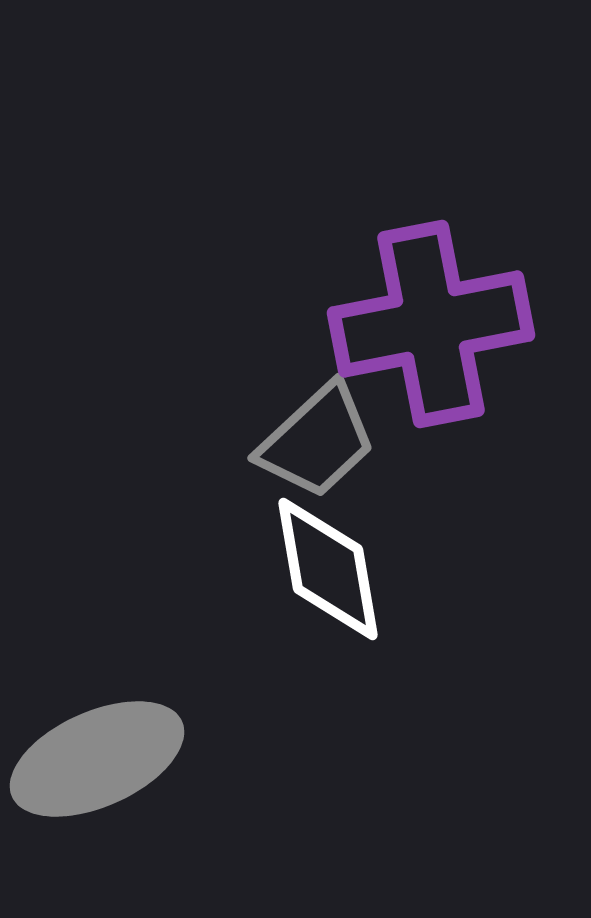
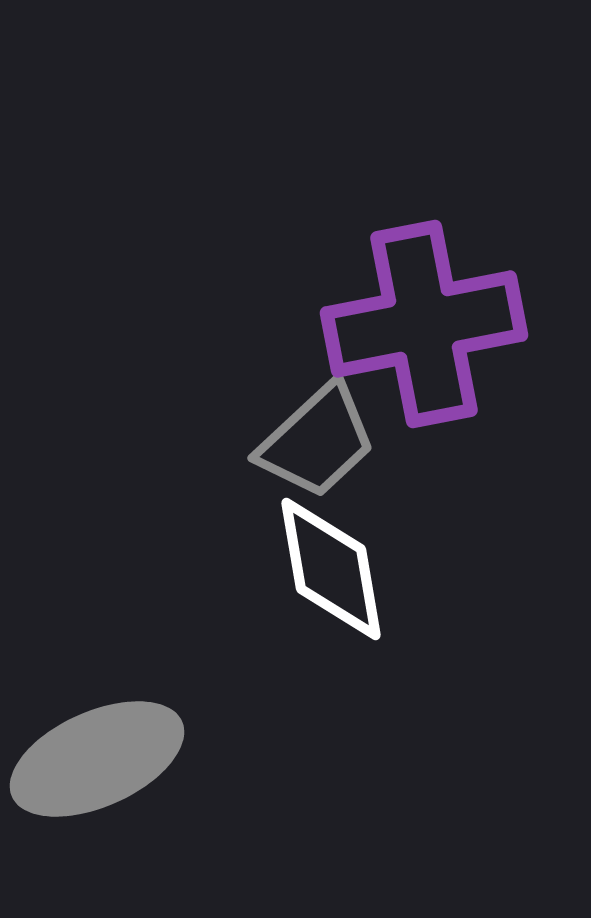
purple cross: moved 7 px left
white diamond: moved 3 px right
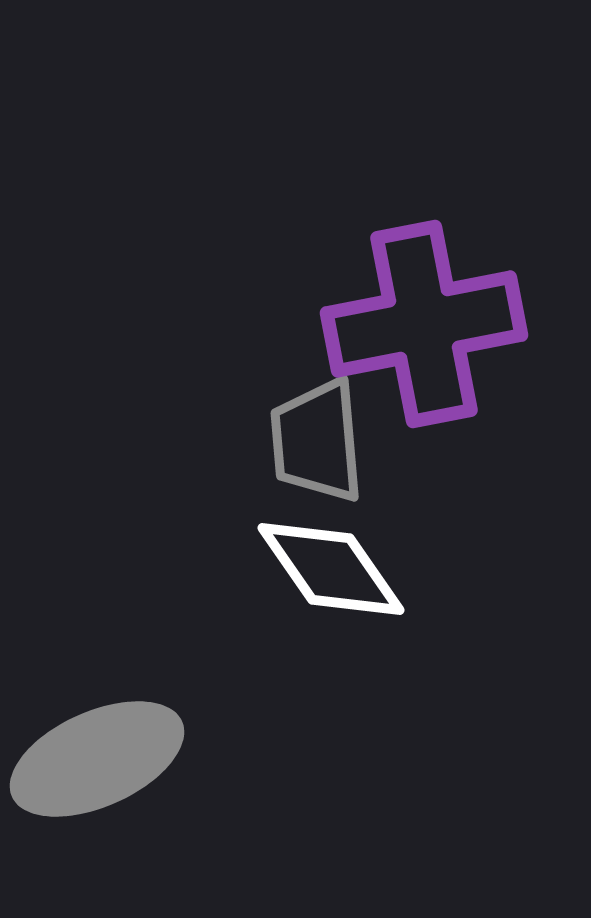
gray trapezoid: rotated 128 degrees clockwise
white diamond: rotated 25 degrees counterclockwise
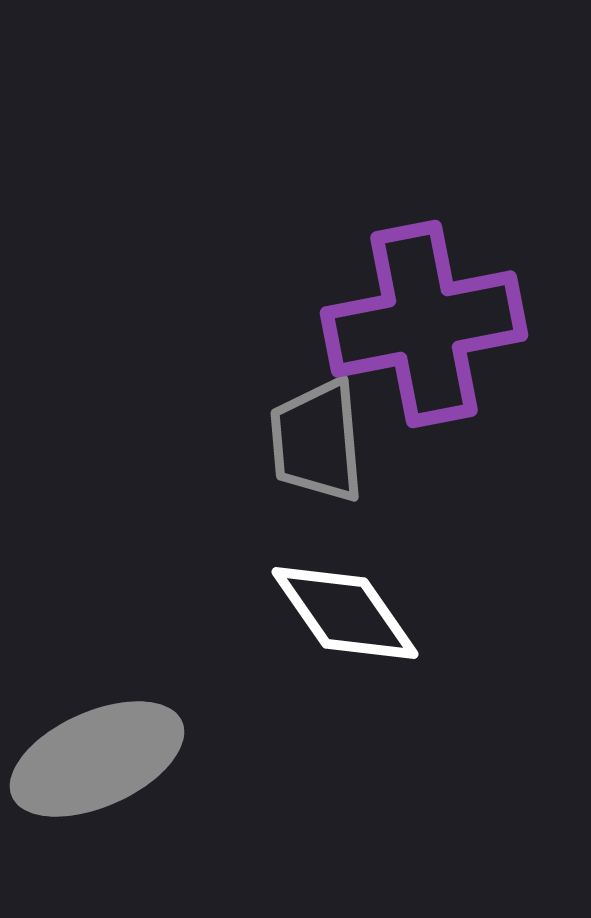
white diamond: moved 14 px right, 44 px down
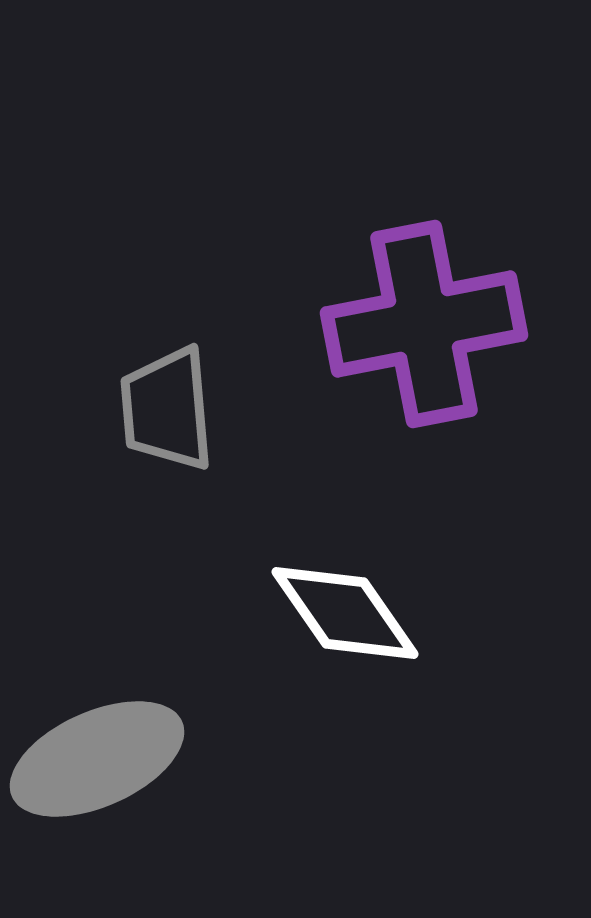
gray trapezoid: moved 150 px left, 32 px up
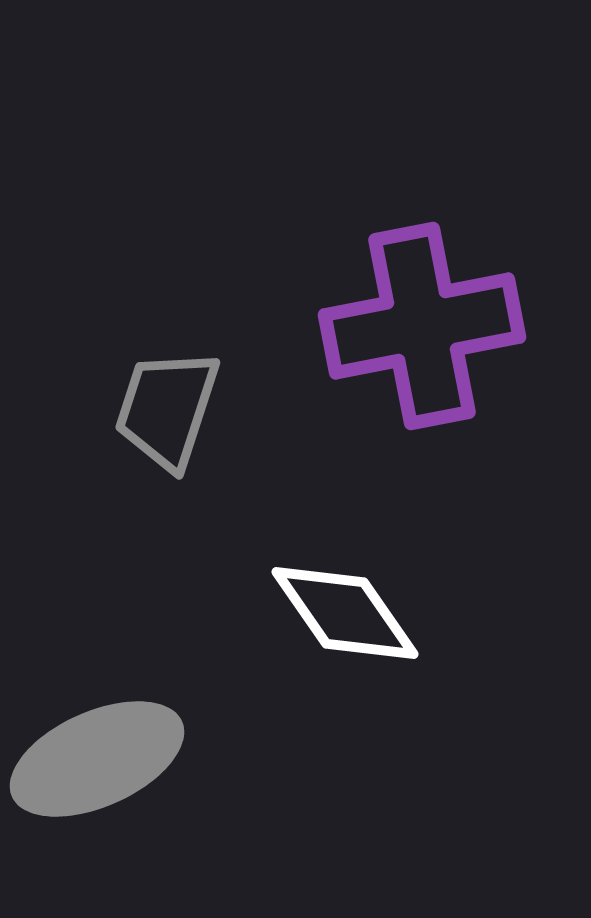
purple cross: moved 2 px left, 2 px down
gray trapezoid: rotated 23 degrees clockwise
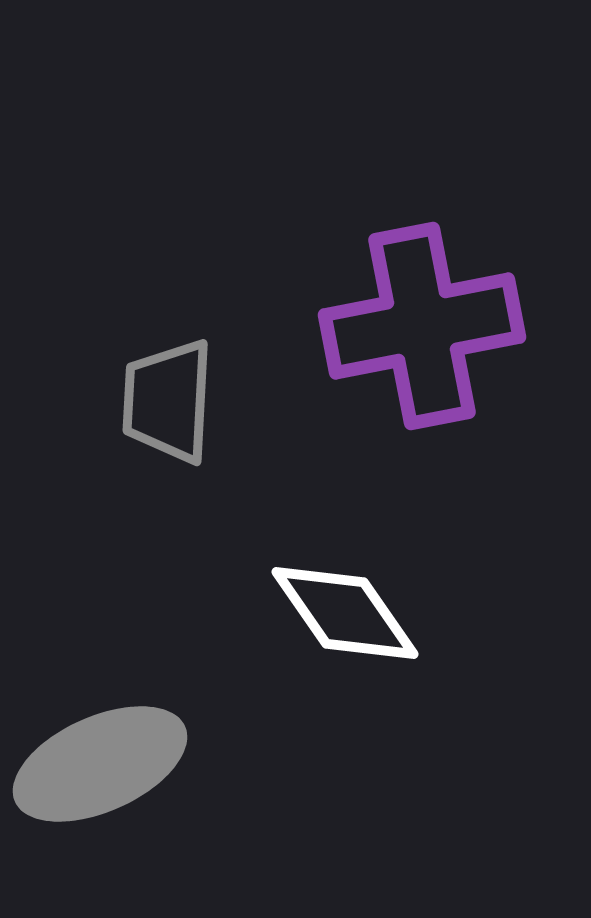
gray trapezoid: moved 1 px right, 8 px up; rotated 15 degrees counterclockwise
gray ellipse: moved 3 px right, 5 px down
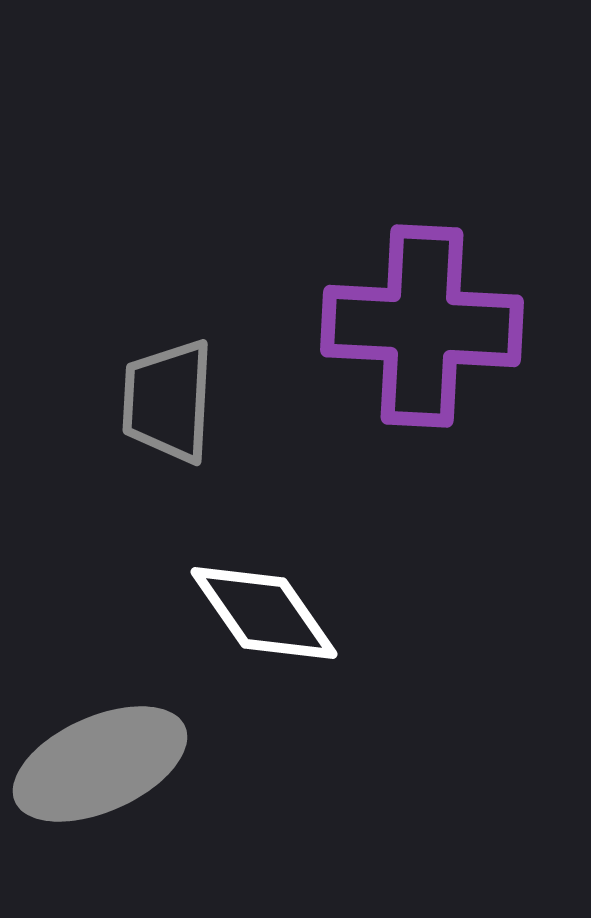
purple cross: rotated 14 degrees clockwise
white diamond: moved 81 px left
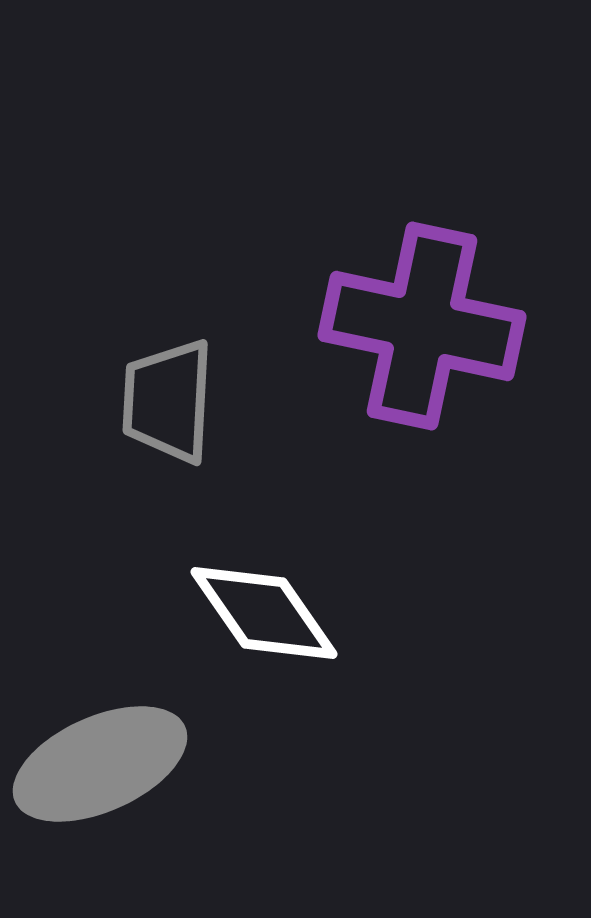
purple cross: rotated 9 degrees clockwise
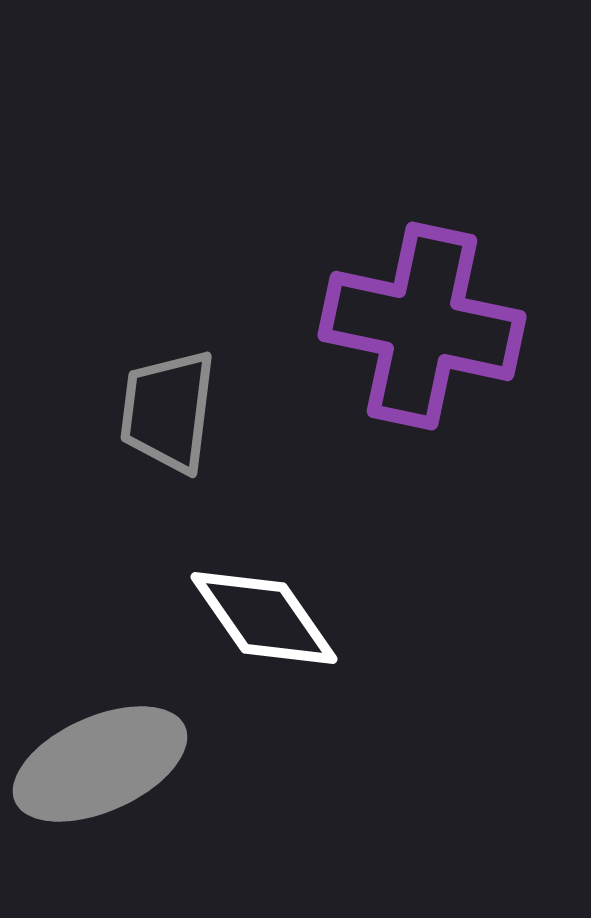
gray trapezoid: moved 10 px down; rotated 4 degrees clockwise
white diamond: moved 5 px down
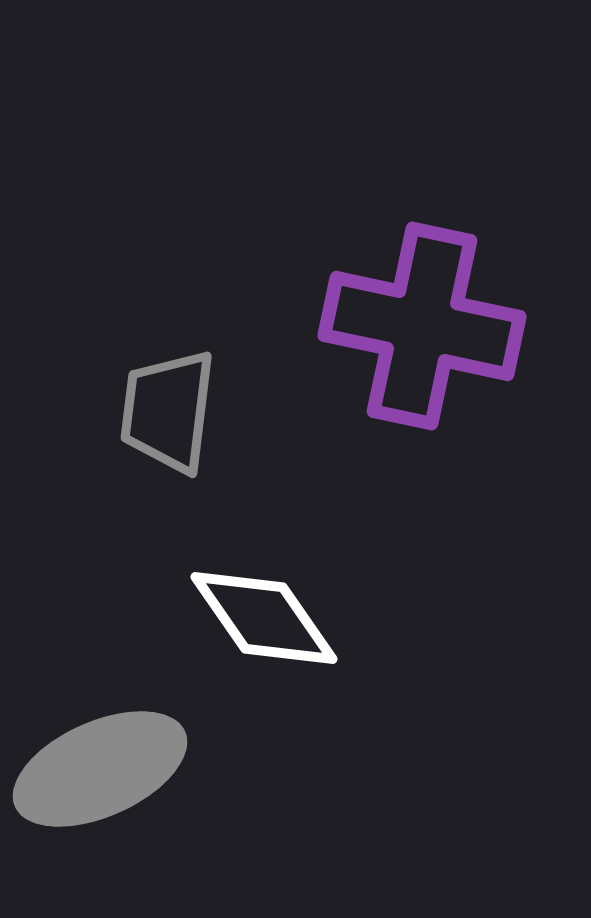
gray ellipse: moved 5 px down
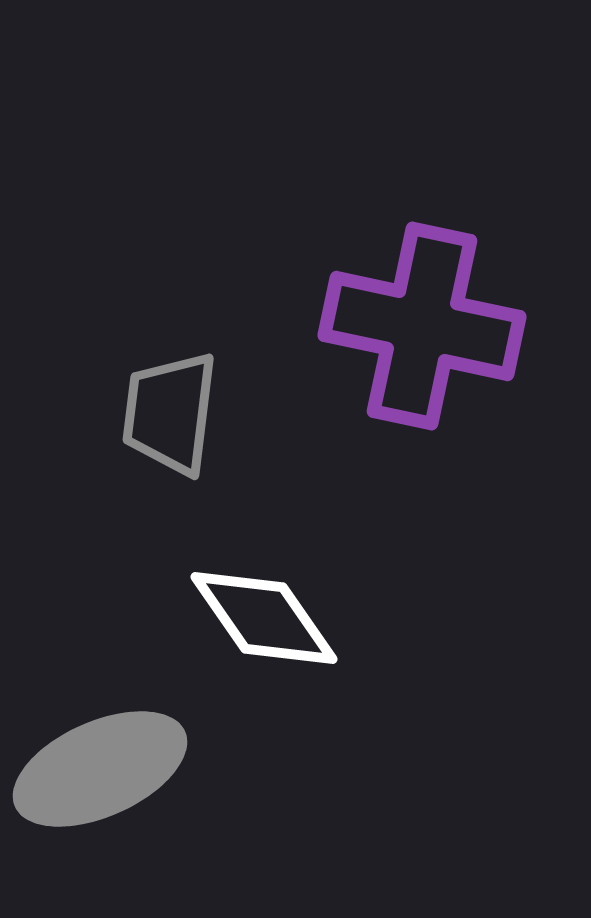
gray trapezoid: moved 2 px right, 2 px down
